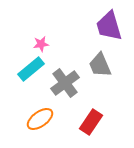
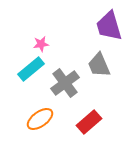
gray trapezoid: moved 1 px left
red rectangle: moved 2 px left; rotated 15 degrees clockwise
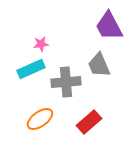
purple trapezoid: rotated 12 degrees counterclockwise
cyan rectangle: rotated 16 degrees clockwise
gray cross: moved 1 px right, 1 px up; rotated 32 degrees clockwise
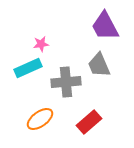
purple trapezoid: moved 4 px left
cyan rectangle: moved 3 px left, 1 px up
